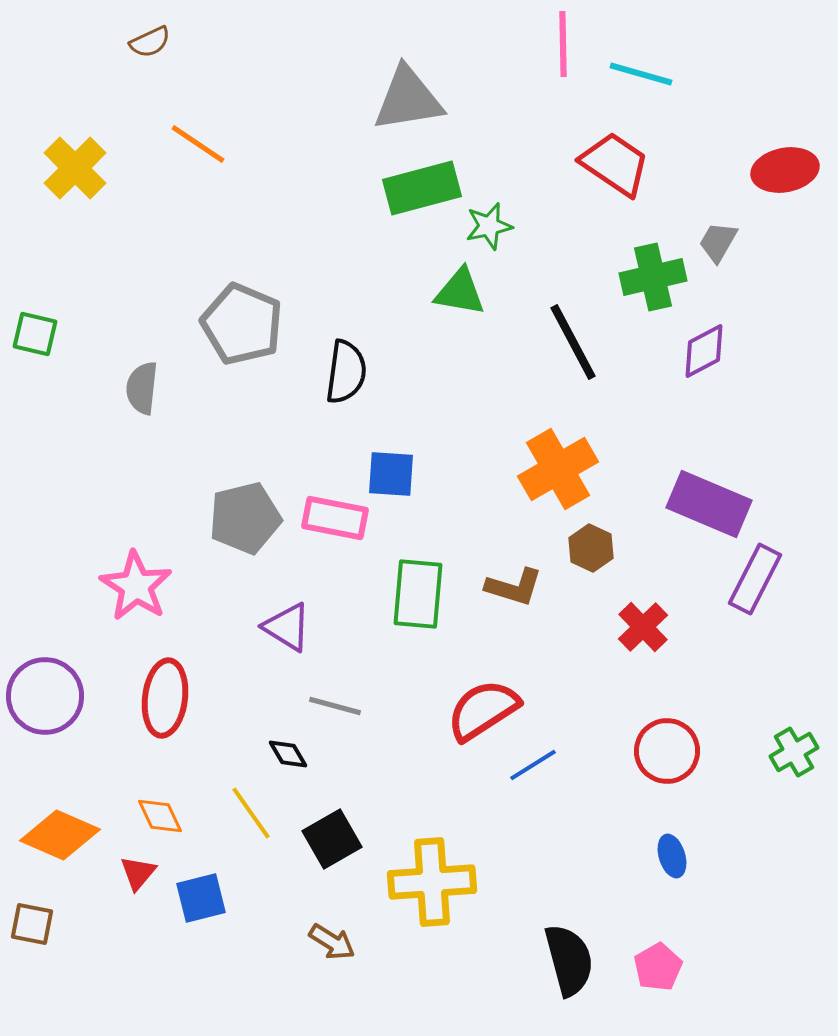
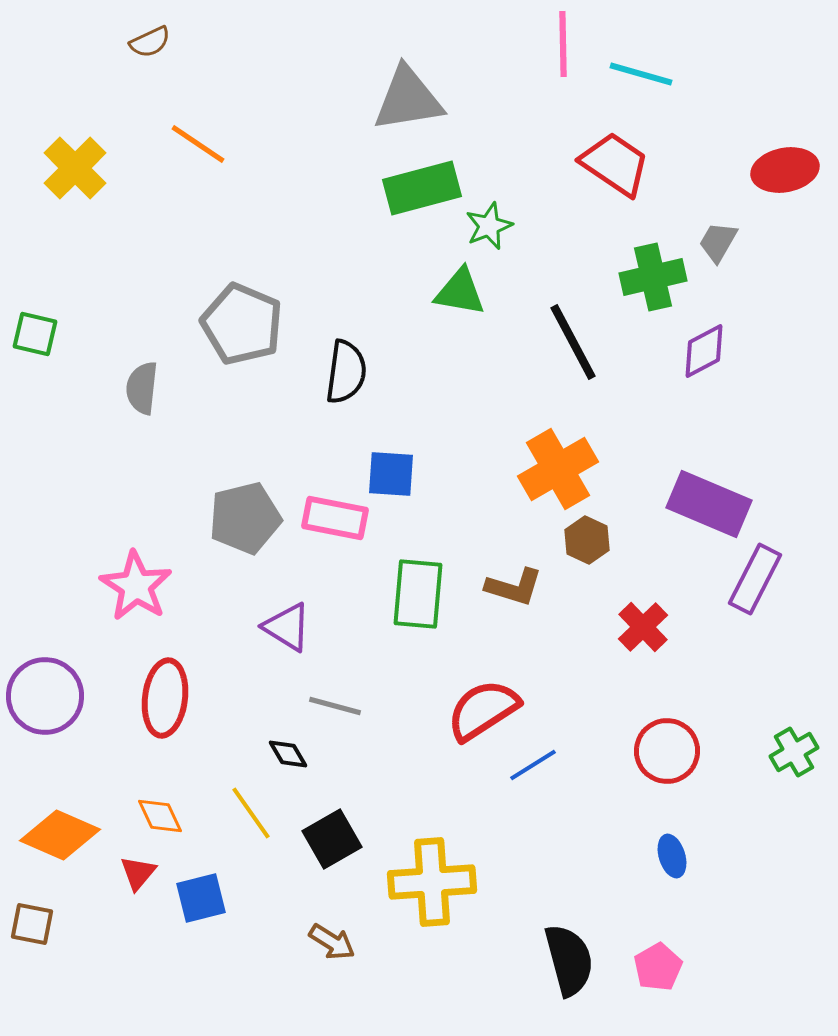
green star at (489, 226): rotated 9 degrees counterclockwise
brown hexagon at (591, 548): moved 4 px left, 8 px up
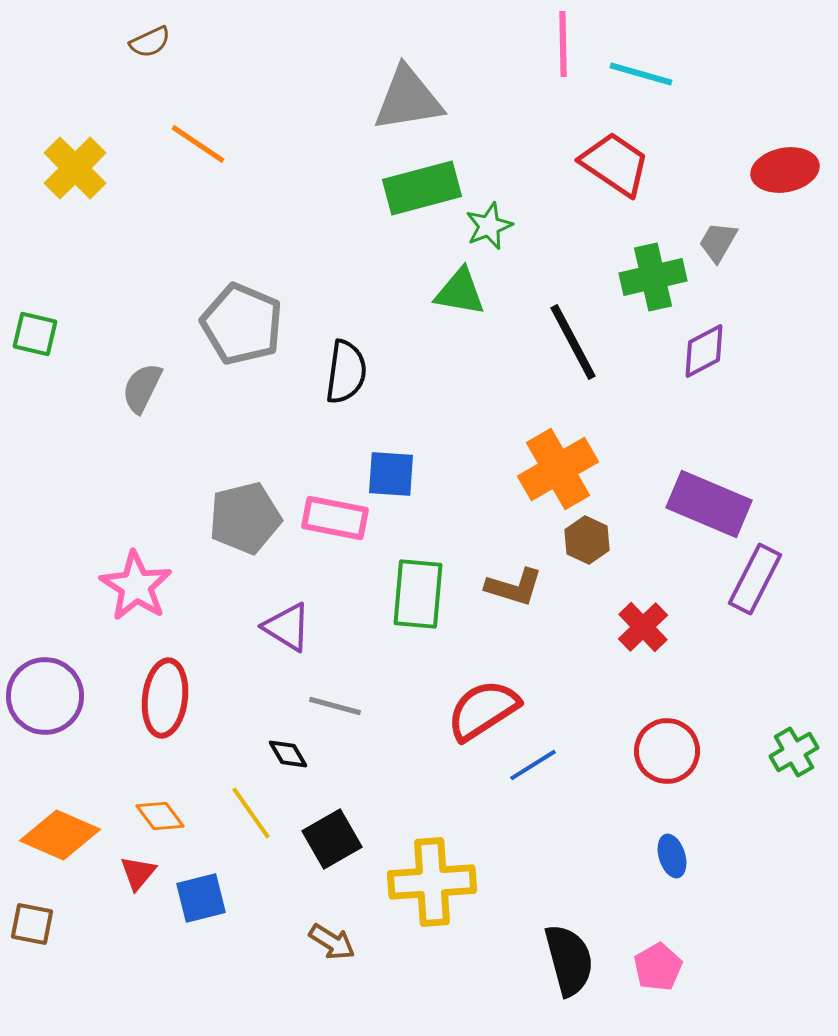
gray semicircle at (142, 388): rotated 20 degrees clockwise
orange diamond at (160, 816): rotated 12 degrees counterclockwise
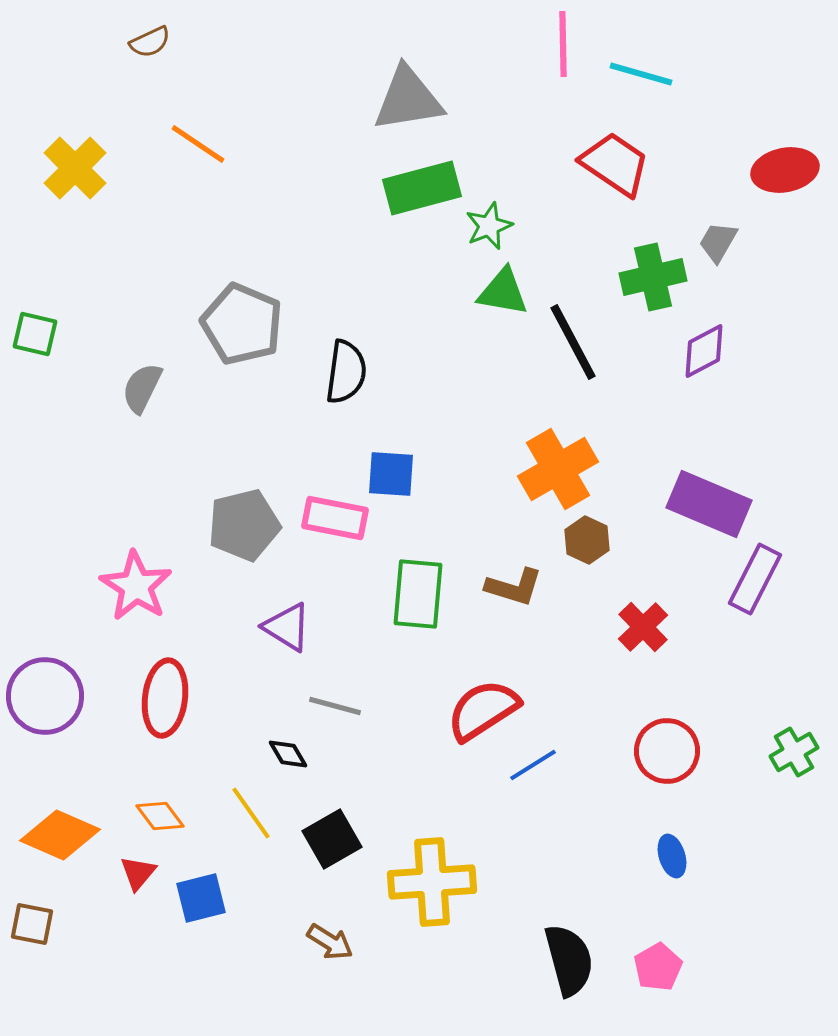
green triangle at (460, 292): moved 43 px right
gray pentagon at (245, 518): moved 1 px left, 7 px down
brown arrow at (332, 942): moved 2 px left
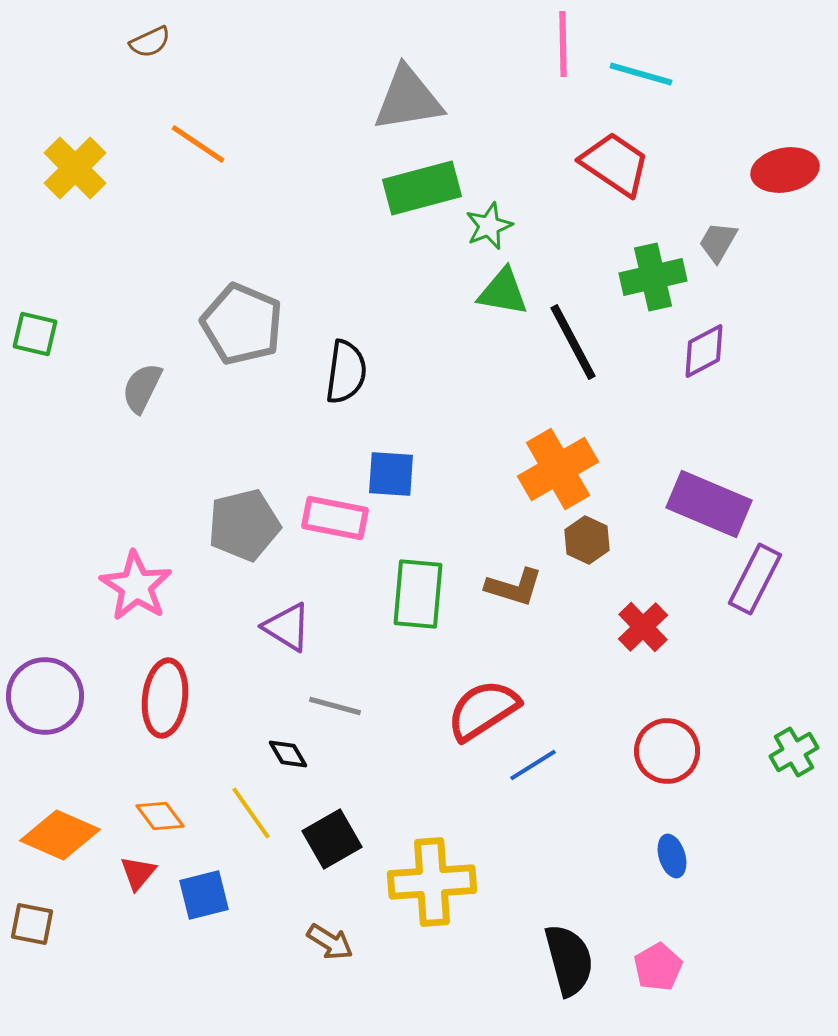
blue square at (201, 898): moved 3 px right, 3 px up
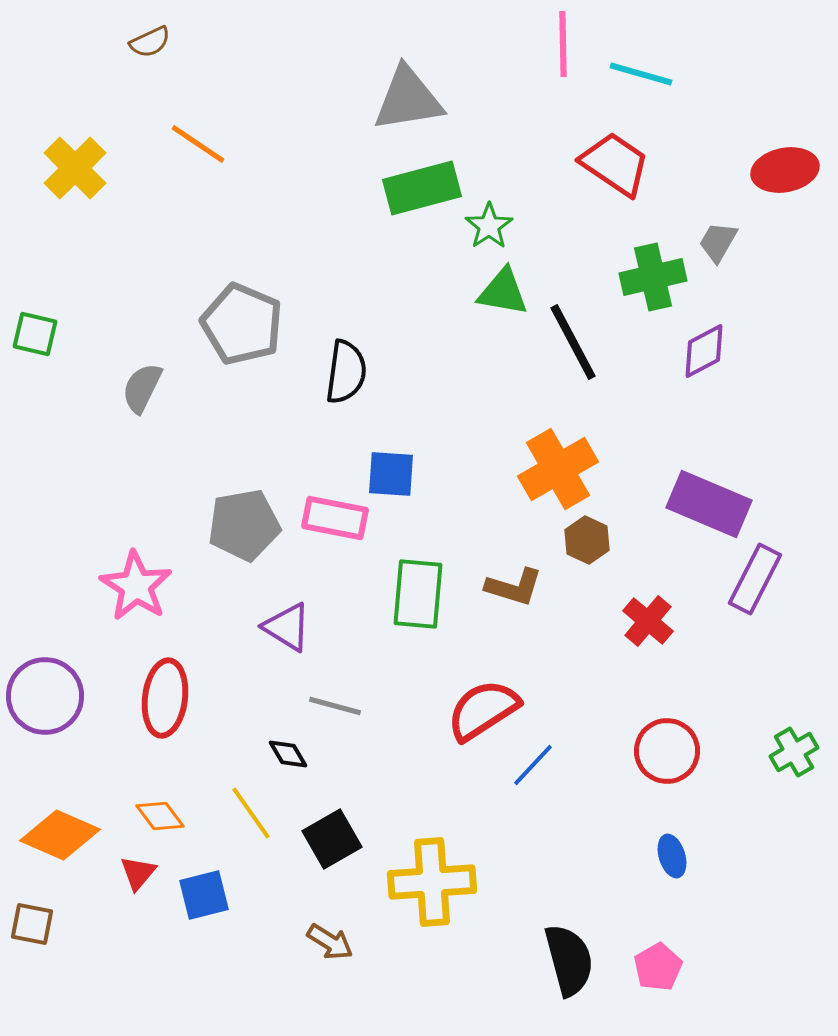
green star at (489, 226): rotated 12 degrees counterclockwise
gray pentagon at (244, 525): rotated 4 degrees clockwise
red cross at (643, 627): moved 5 px right, 6 px up; rotated 6 degrees counterclockwise
blue line at (533, 765): rotated 15 degrees counterclockwise
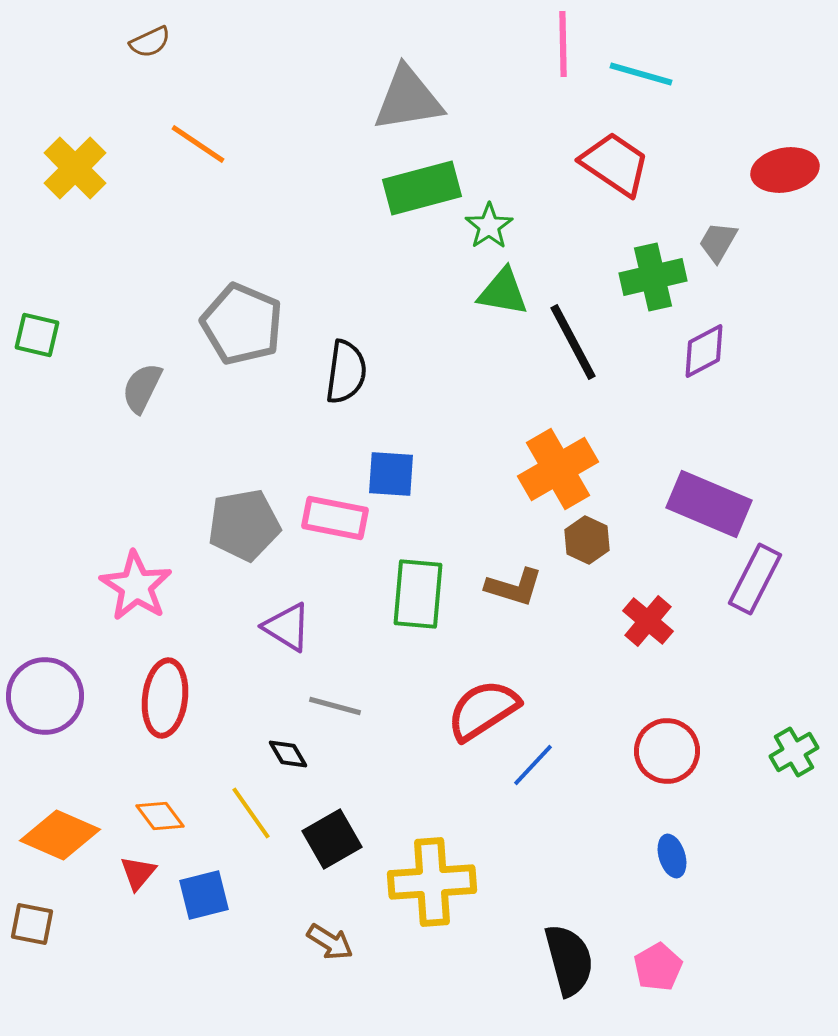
green square at (35, 334): moved 2 px right, 1 px down
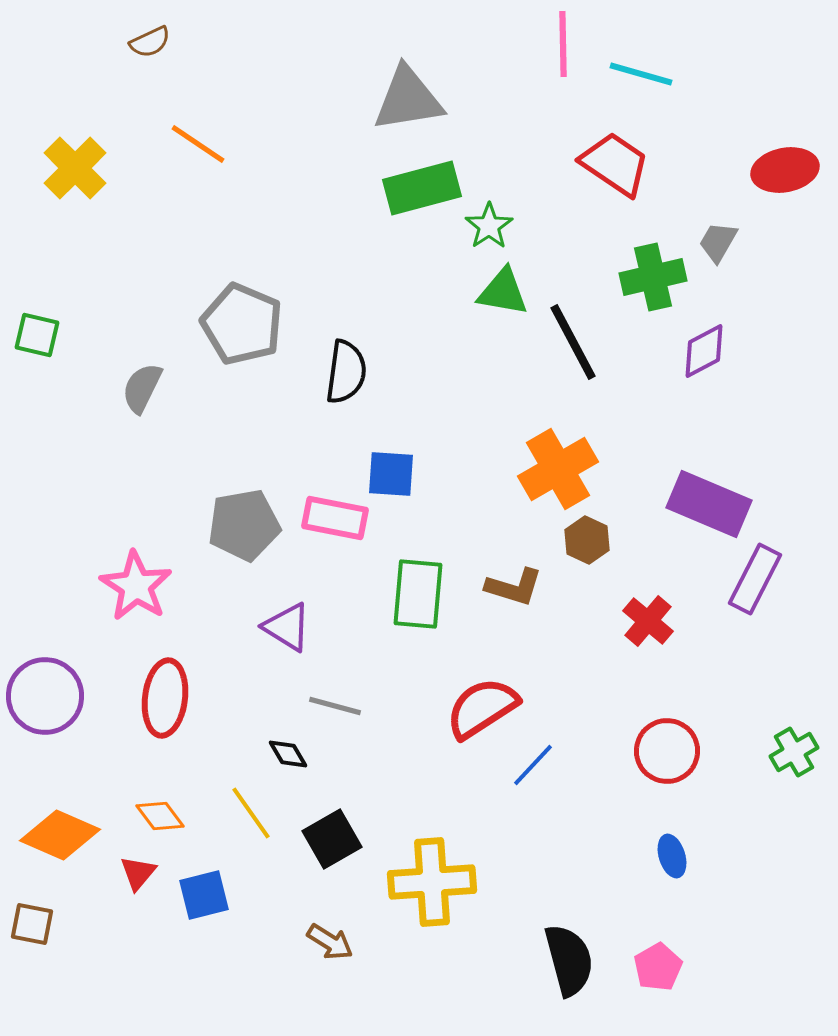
red semicircle at (483, 710): moved 1 px left, 2 px up
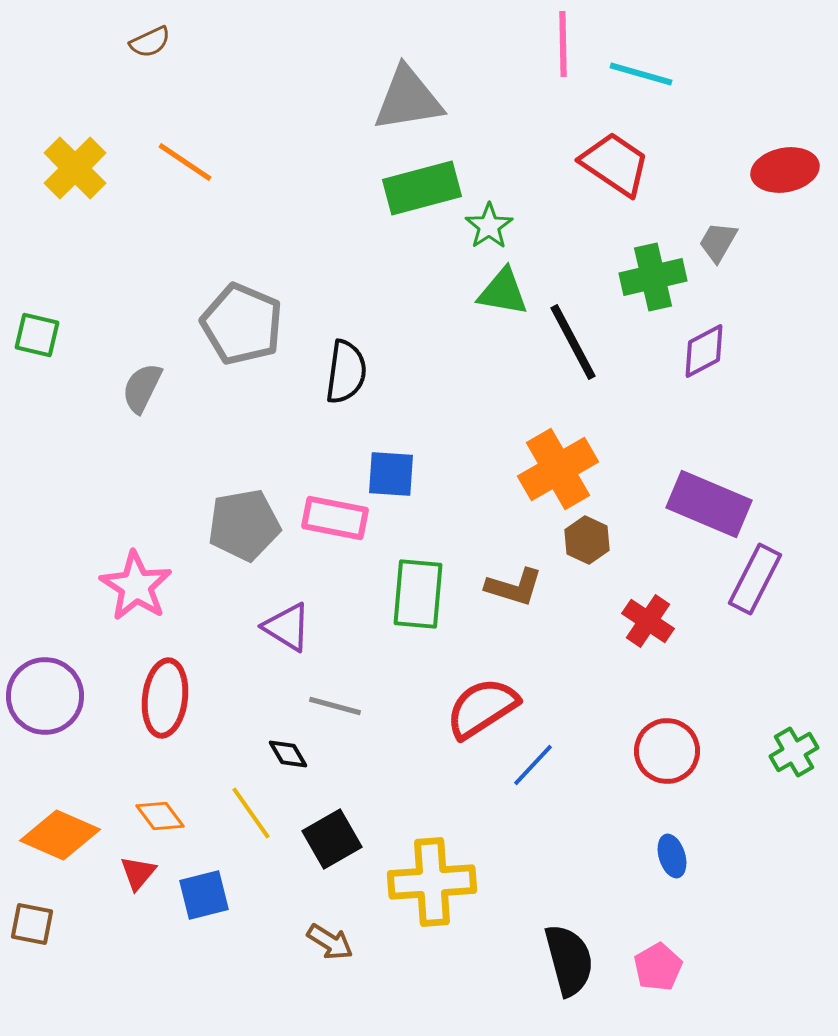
orange line at (198, 144): moved 13 px left, 18 px down
red cross at (648, 621): rotated 6 degrees counterclockwise
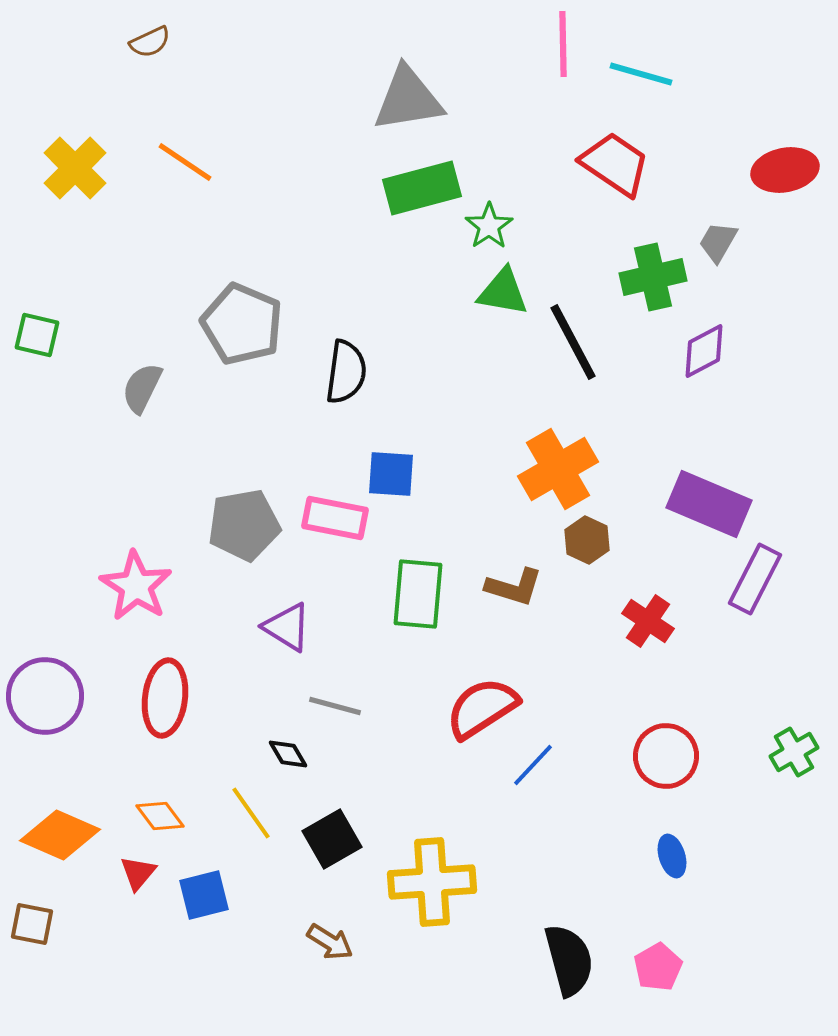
red circle at (667, 751): moved 1 px left, 5 px down
